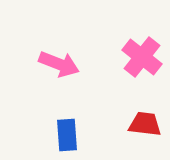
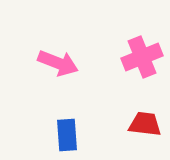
pink cross: rotated 30 degrees clockwise
pink arrow: moved 1 px left, 1 px up
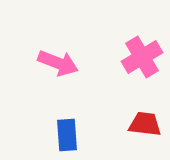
pink cross: rotated 9 degrees counterclockwise
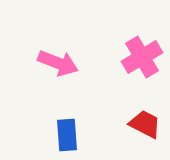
red trapezoid: rotated 20 degrees clockwise
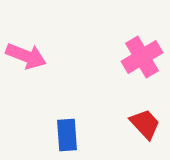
pink arrow: moved 32 px left, 7 px up
red trapezoid: rotated 20 degrees clockwise
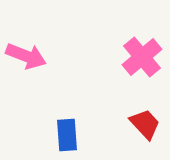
pink cross: rotated 9 degrees counterclockwise
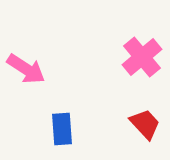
pink arrow: moved 13 px down; rotated 12 degrees clockwise
blue rectangle: moved 5 px left, 6 px up
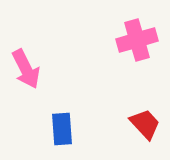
pink cross: moved 5 px left, 17 px up; rotated 24 degrees clockwise
pink arrow: rotated 30 degrees clockwise
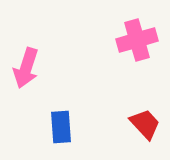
pink arrow: moved 1 px up; rotated 45 degrees clockwise
blue rectangle: moved 1 px left, 2 px up
